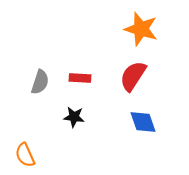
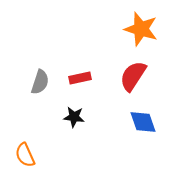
red rectangle: rotated 15 degrees counterclockwise
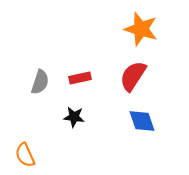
blue diamond: moved 1 px left, 1 px up
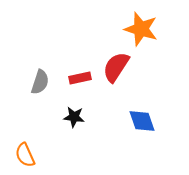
red semicircle: moved 17 px left, 9 px up
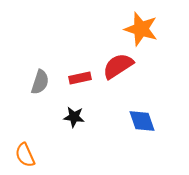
red semicircle: moved 2 px right, 1 px up; rotated 24 degrees clockwise
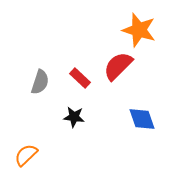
orange star: moved 2 px left, 1 px down
red semicircle: rotated 12 degrees counterclockwise
red rectangle: rotated 55 degrees clockwise
blue diamond: moved 2 px up
orange semicircle: moved 1 px right; rotated 70 degrees clockwise
